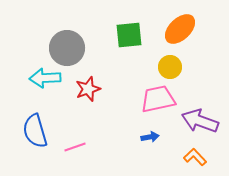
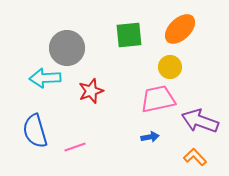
red star: moved 3 px right, 2 px down
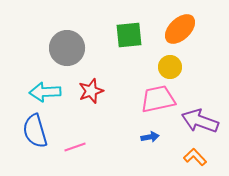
cyan arrow: moved 14 px down
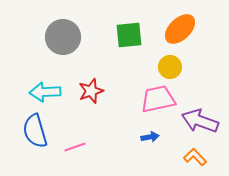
gray circle: moved 4 px left, 11 px up
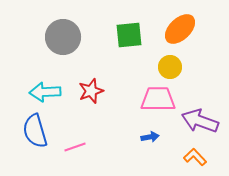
pink trapezoid: rotated 12 degrees clockwise
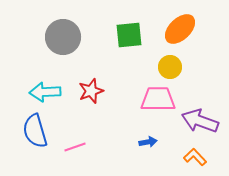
blue arrow: moved 2 px left, 5 px down
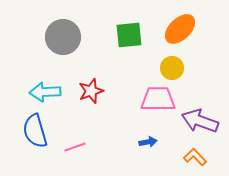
yellow circle: moved 2 px right, 1 px down
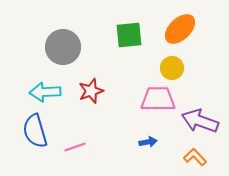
gray circle: moved 10 px down
